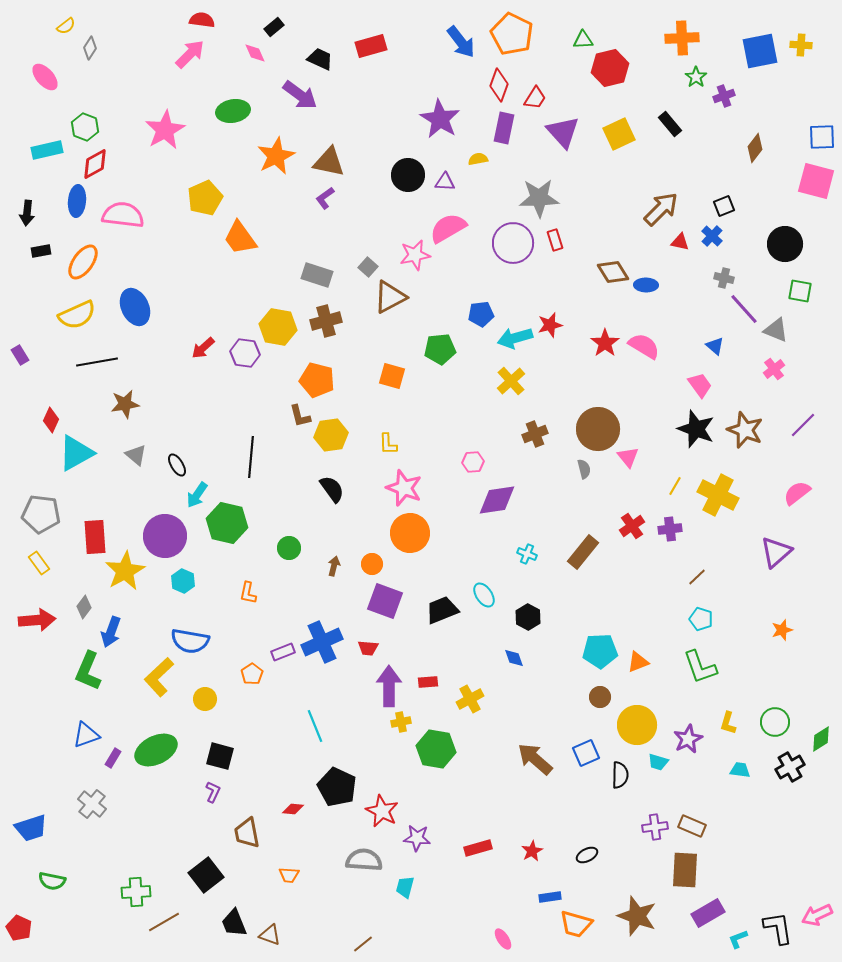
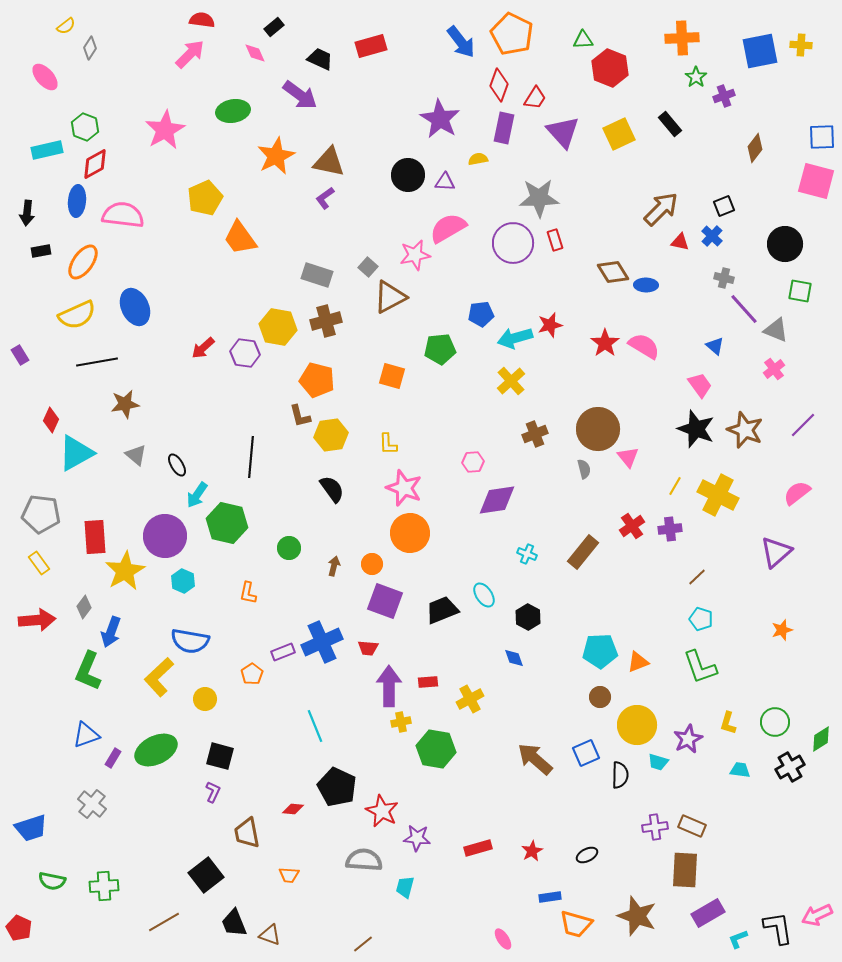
red hexagon at (610, 68): rotated 24 degrees counterclockwise
green cross at (136, 892): moved 32 px left, 6 px up
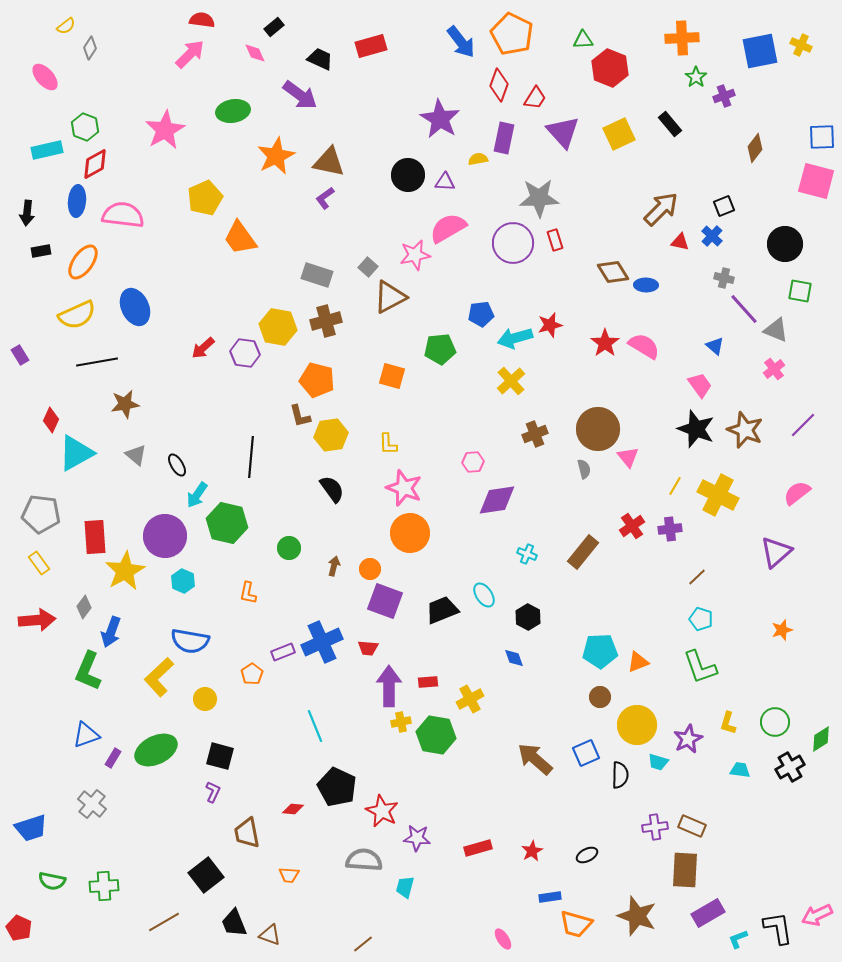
yellow cross at (801, 45): rotated 20 degrees clockwise
purple rectangle at (504, 128): moved 10 px down
orange circle at (372, 564): moved 2 px left, 5 px down
green hexagon at (436, 749): moved 14 px up
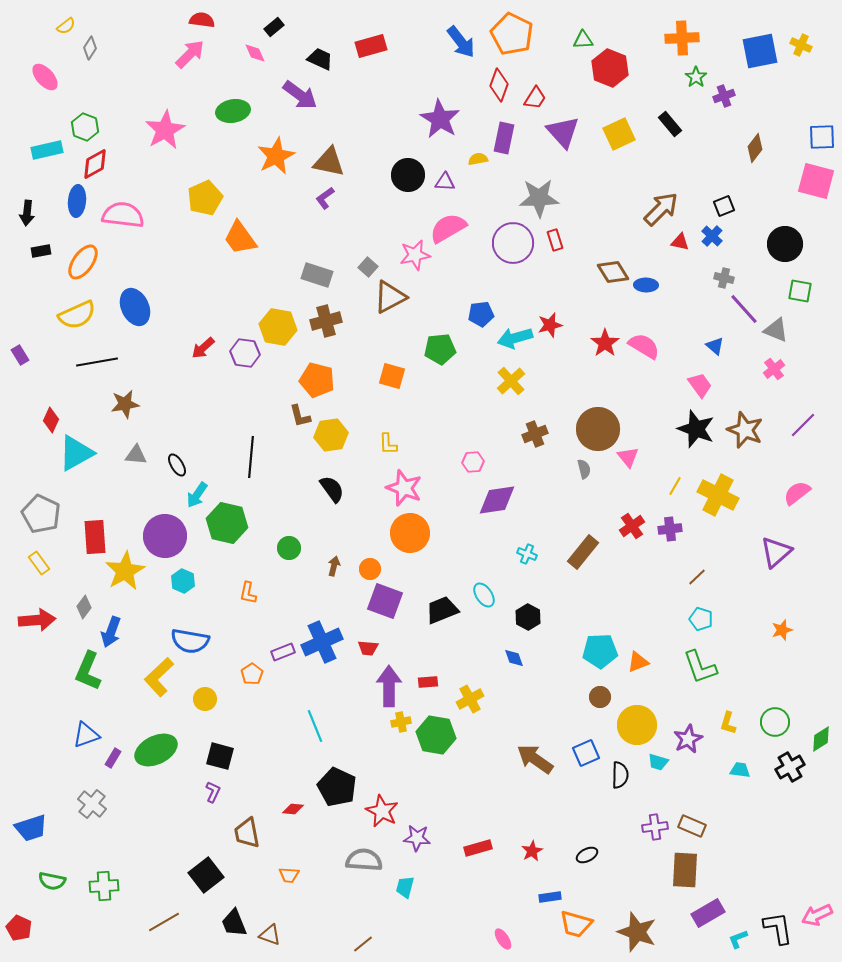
gray triangle at (136, 455): rotated 35 degrees counterclockwise
gray pentagon at (41, 514): rotated 18 degrees clockwise
brown arrow at (535, 759): rotated 6 degrees counterclockwise
brown star at (637, 916): moved 16 px down
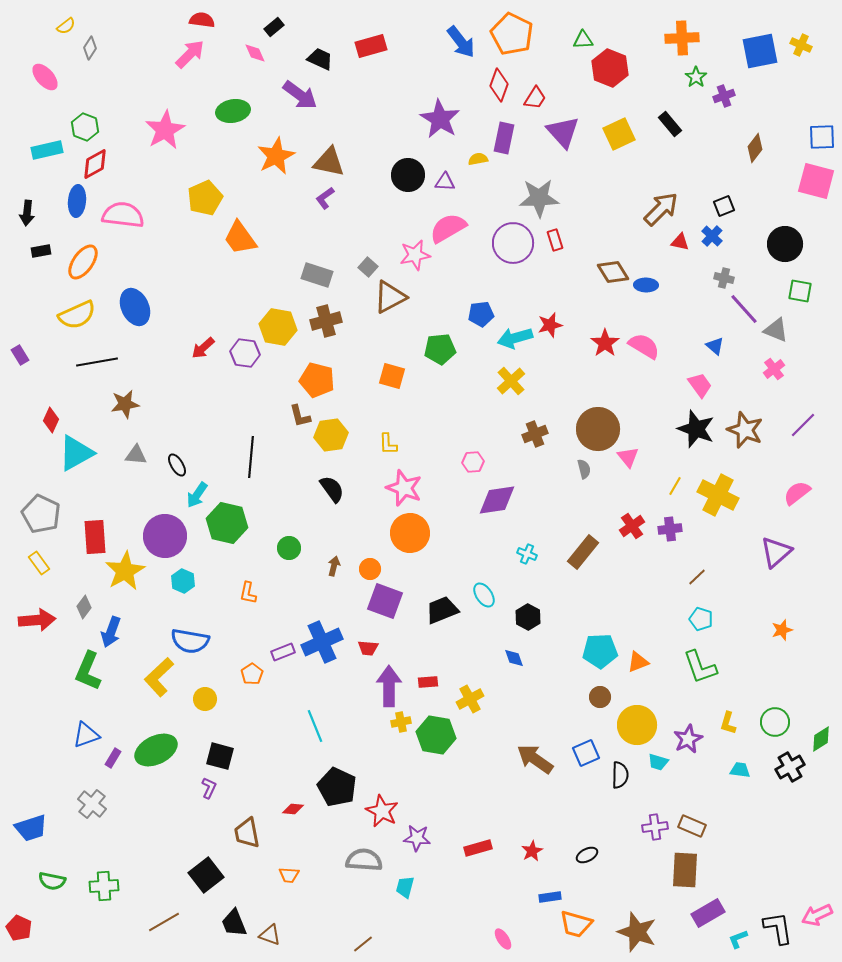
purple L-shape at (213, 792): moved 4 px left, 4 px up
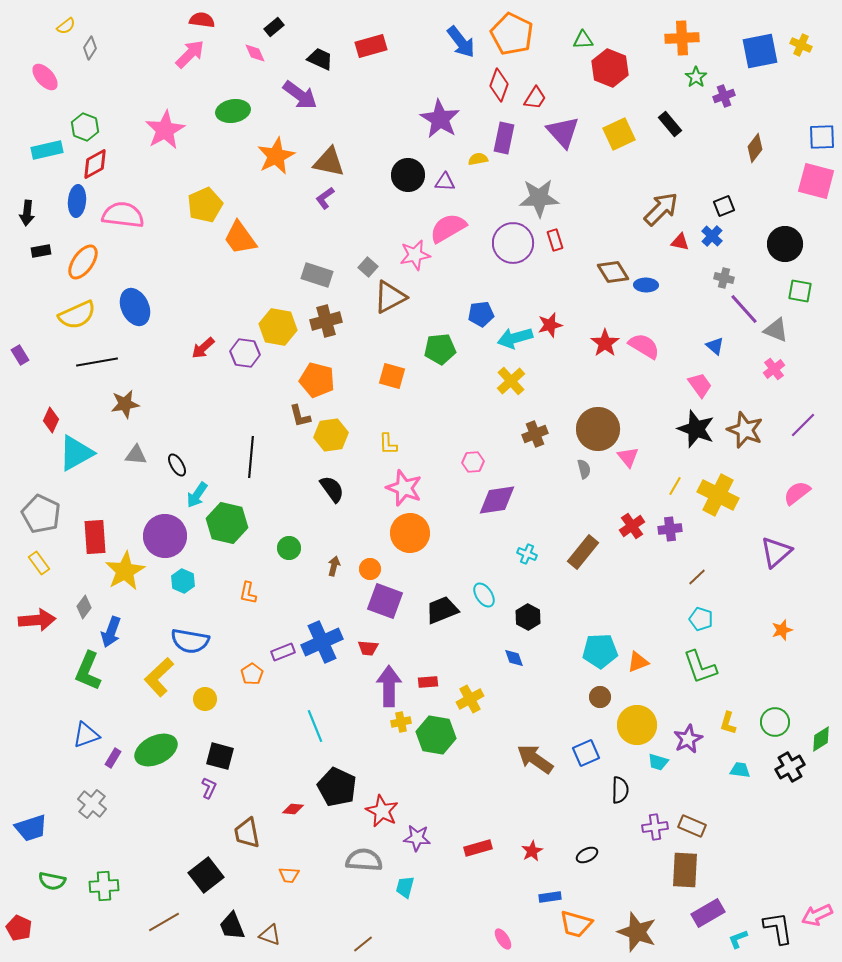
yellow pentagon at (205, 198): moved 7 px down
black semicircle at (620, 775): moved 15 px down
black trapezoid at (234, 923): moved 2 px left, 3 px down
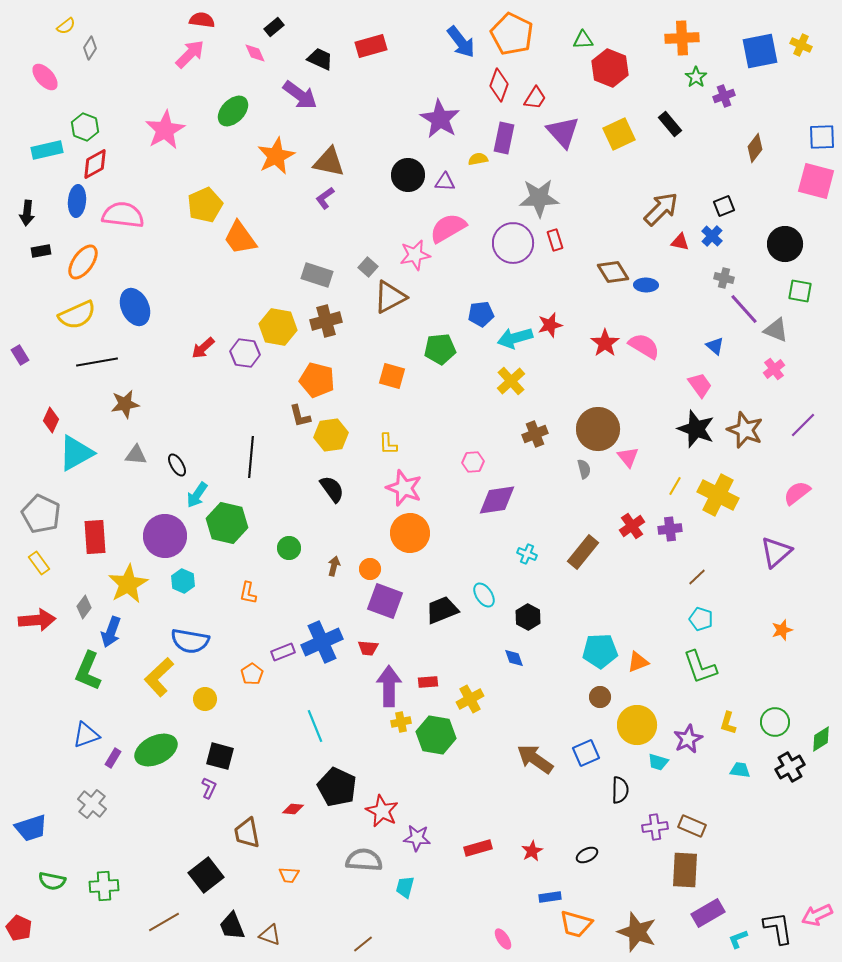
green ellipse at (233, 111): rotated 36 degrees counterclockwise
yellow star at (125, 571): moved 3 px right, 13 px down
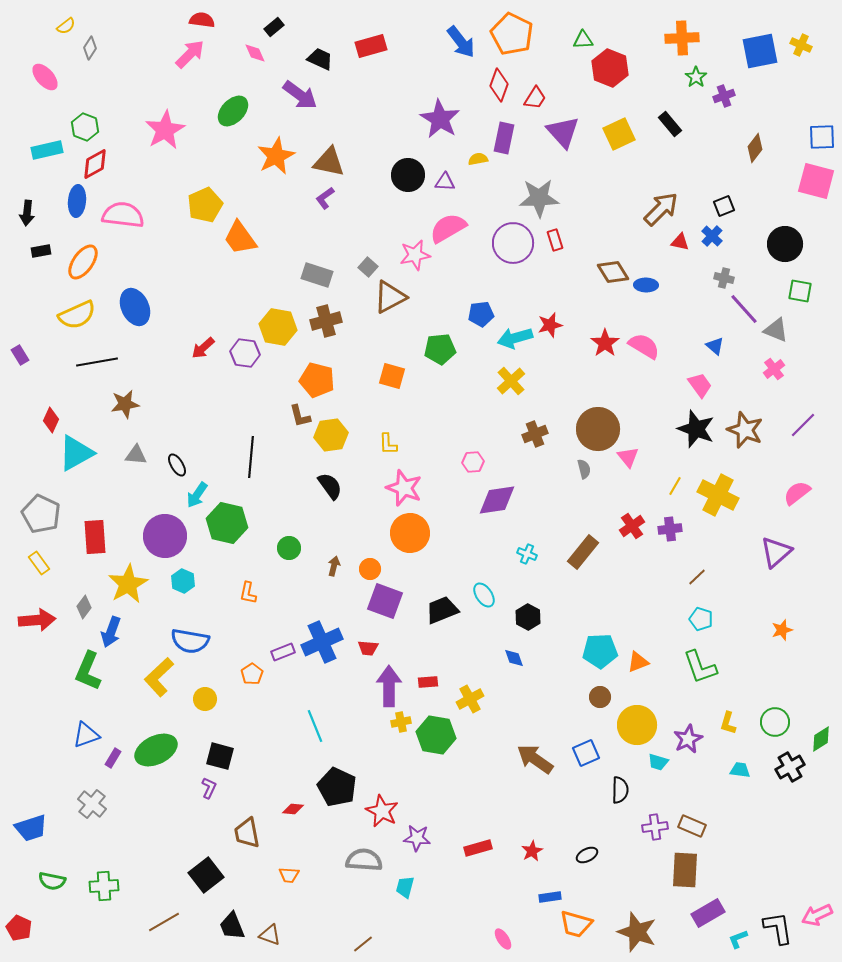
black semicircle at (332, 489): moved 2 px left, 3 px up
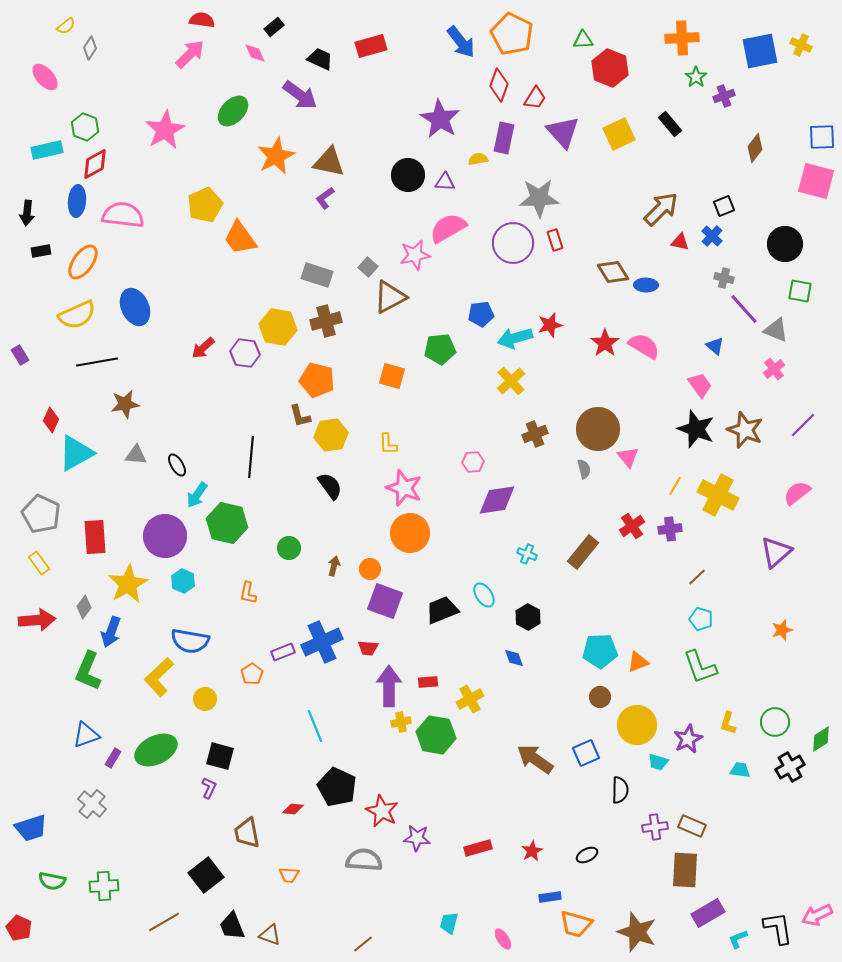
cyan trapezoid at (405, 887): moved 44 px right, 36 px down
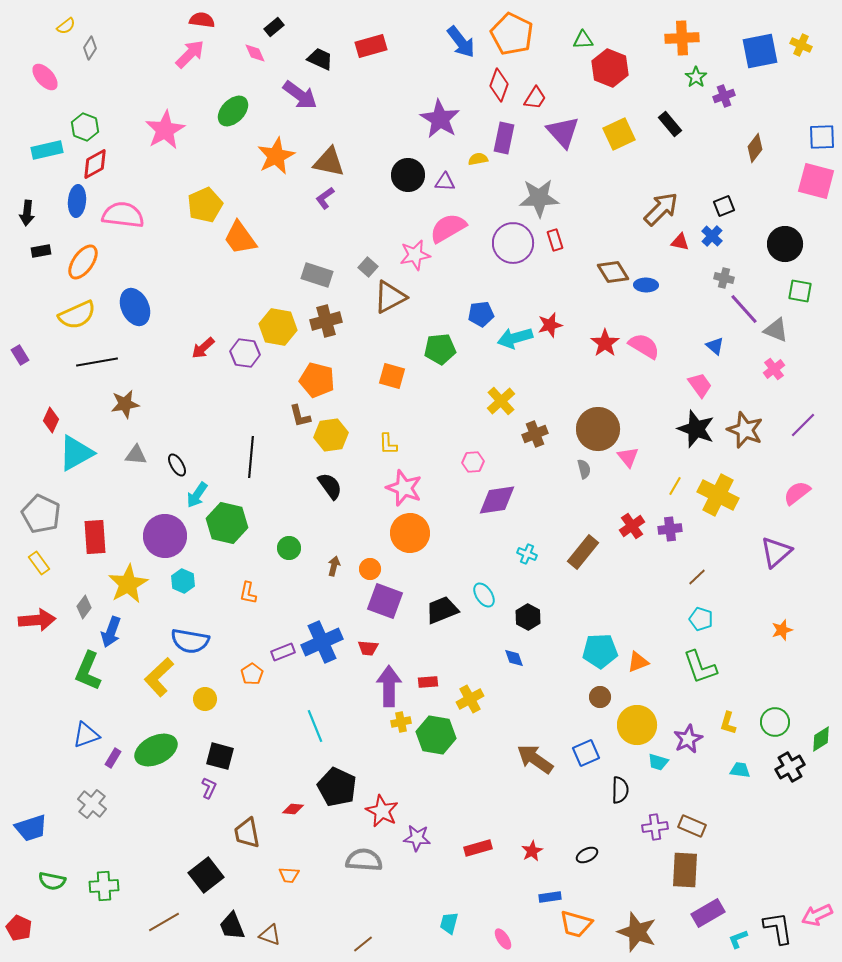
yellow cross at (511, 381): moved 10 px left, 20 px down
